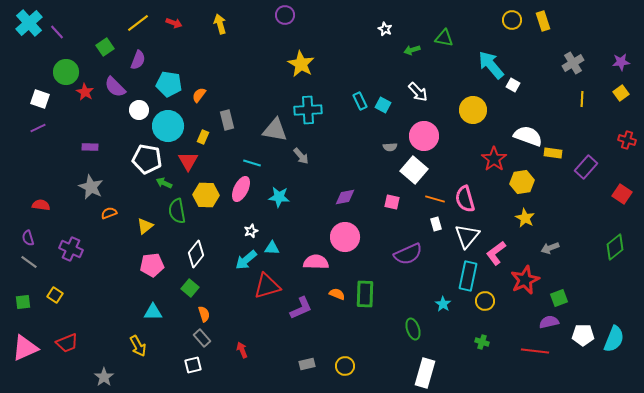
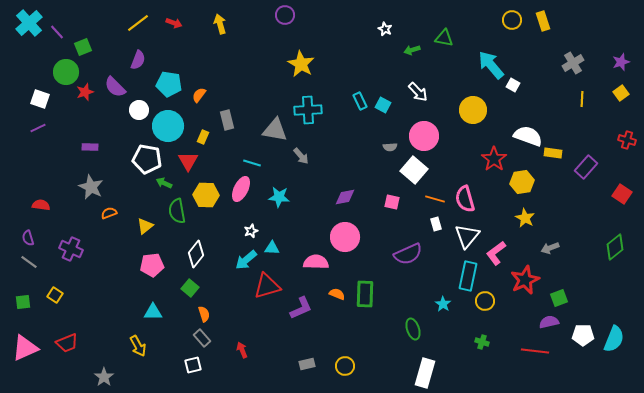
green square at (105, 47): moved 22 px left; rotated 12 degrees clockwise
purple star at (621, 62): rotated 12 degrees counterclockwise
red star at (85, 92): rotated 24 degrees clockwise
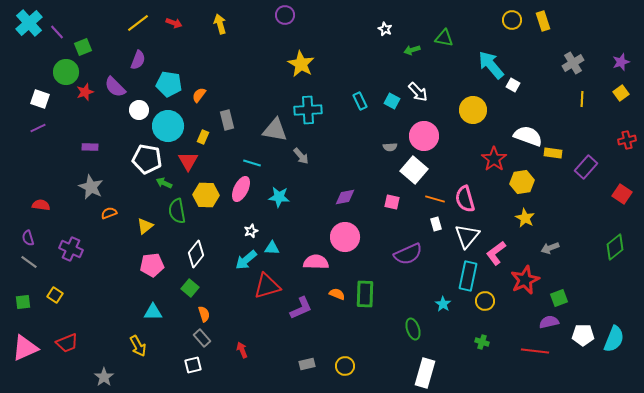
cyan square at (383, 105): moved 9 px right, 4 px up
red cross at (627, 140): rotated 30 degrees counterclockwise
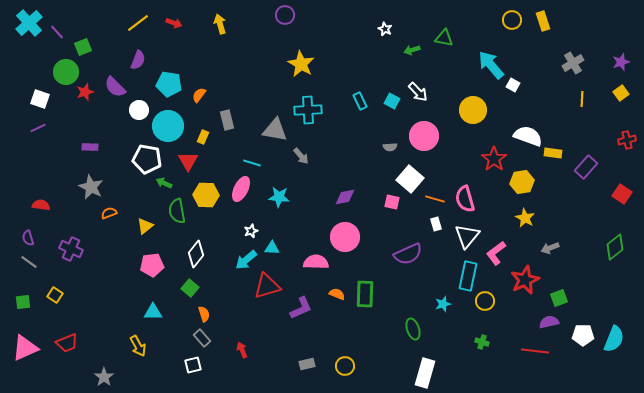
white square at (414, 170): moved 4 px left, 9 px down
cyan star at (443, 304): rotated 21 degrees clockwise
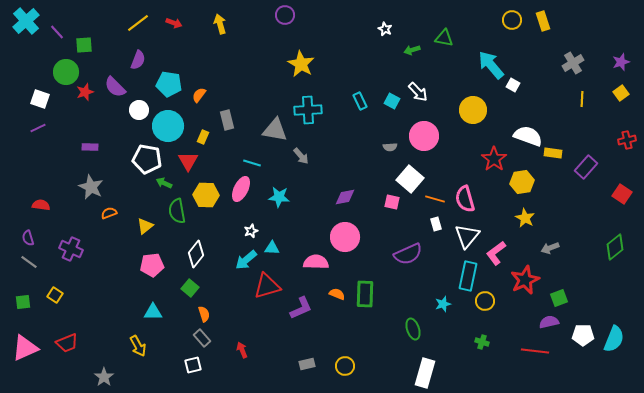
cyan cross at (29, 23): moved 3 px left, 2 px up
green square at (83, 47): moved 1 px right, 2 px up; rotated 18 degrees clockwise
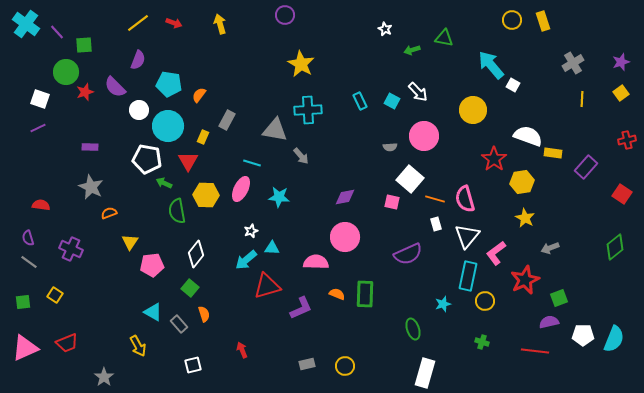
cyan cross at (26, 21): moved 3 px down; rotated 12 degrees counterclockwise
gray rectangle at (227, 120): rotated 42 degrees clockwise
yellow triangle at (145, 226): moved 15 px left, 16 px down; rotated 18 degrees counterclockwise
cyan triangle at (153, 312): rotated 30 degrees clockwise
gray rectangle at (202, 338): moved 23 px left, 14 px up
